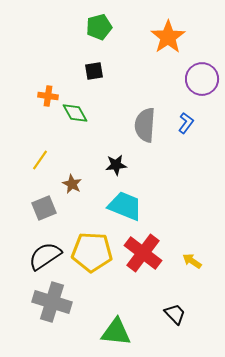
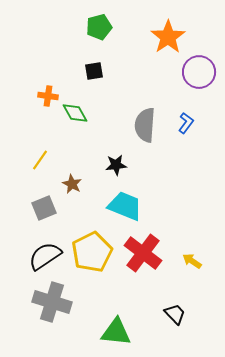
purple circle: moved 3 px left, 7 px up
yellow pentagon: rotated 30 degrees counterclockwise
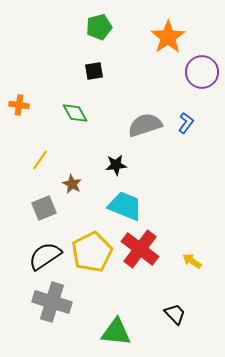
purple circle: moved 3 px right
orange cross: moved 29 px left, 9 px down
gray semicircle: rotated 68 degrees clockwise
red cross: moved 3 px left, 4 px up
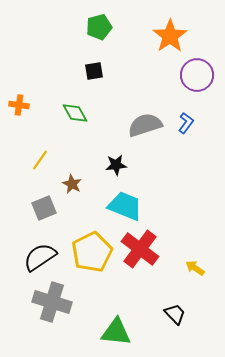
orange star: moved 2 px right, 1 px up
purple circle: moved 5 px left, 3 px down
black semicircle: moved 5 px left, 1 px down
yellow arrow: moved 3 px right, 7 px down
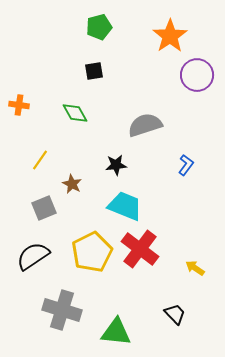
blue L-shape: moved 42 px down
black semicircle: moved 7 px left, 1 px up
gray cross: moved 10 px right, 8 px down
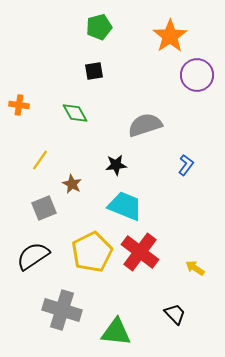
red cross: moved 3 px down
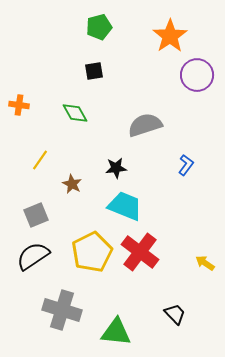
black star: moved 3 px down
gray square: moved 8 px left, 7 px down
yellow arrow: moved 10 px right, 5 px up
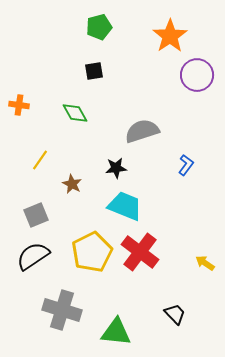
gray semicircle: moved 3 px left, 6 px down
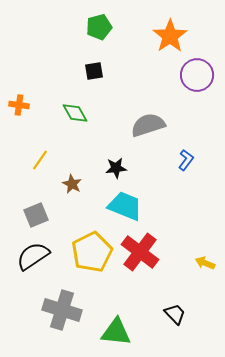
gray semicircle: moved 6 px right, 6 px up
blue L-shape: moved 5 px up
yellow arrow: rotated 12 degrees counterclockwise
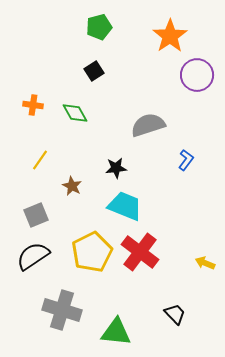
black square: rotated 24 degrees counterclockwise
orange cross: moved 14 px right
brown star: moved 2 px down
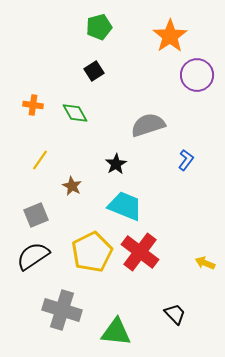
black star: moved 4 px up; rotated 25 degrees counterclockwise
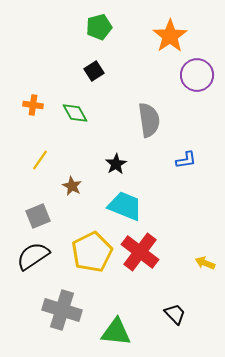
gray semicircle: moved 1 px right, 5 px up; rotated 100 degrees clockwise
blue L-shape: rotated 45 degrees clockwise
gray square: moved 2 px right, 1 px down
